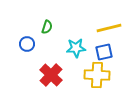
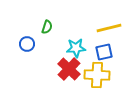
red cross: moved 18 px right, 6 px up
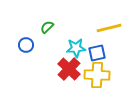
green semicircle: rotated 152 degrees counterclockwise
blue circle: moved 1 px left, 1 px down
blue square: moved 7 px left, 1 px down
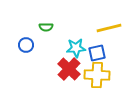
green semicircle: moved 1 px left; rotated 136 degrees counterclockwise
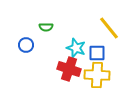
yellow line: rotated 65 degrees clockwise
cyan star: rotated 24 degrees clockwise
blue square: rotated 12 degrees clockwise
red cross: rotated 25 degrees counterclockwise
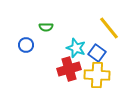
blue square: rotated 36 degrees clockwise
red cross: rotated 35 degrees counterclockwise
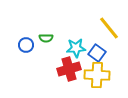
green semicircle: moved 11 px down
cyan star: rotated 24 degrees counterclockwise
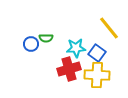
blue circle: moved 5 px right, 1 px up
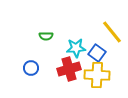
yellow line: moved 3 px right, 4 px down
green semicircle: moved 2 px up
blue circle: moved 24 px down
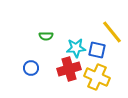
blue square: moved 3 px up; rotated 24 degrees counterclockwise
yellow cross: moved 2 px down; rotated 20 degrees clockwise
